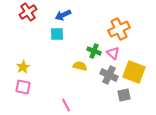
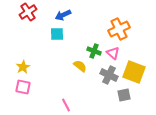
yellow semicircle: rotated 24 degrees clockwise
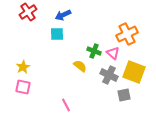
orange cross: moved 8 px right, 5 px down
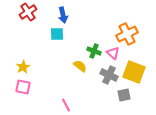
blue arrow: rotated 77 degrees counterclockwise
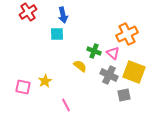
yellow star: moved 22 px right, 14 px down
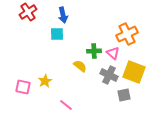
green cross: rotated 24 degrees counterclockwise
pink line: rotated 24 degrees counterclockwise
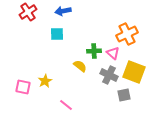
blue arrow: moved 4 px up; rotated 91 degrees clockwise
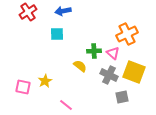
gray square: moved 2 px left, 2 px down
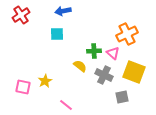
red cross: moved 7 px left, 3 px down
gray cross: moved 5 px left
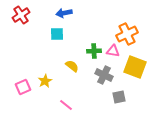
blue arrow: moved 1 px right, 2 px down
pink triangle: moved 2 px up; rotated 32 degrees counterclockwise
yellow semicircle: moved 8 px left
yellow square: moved 1 px right, 5 px up
pink square: rotated 35 degrees counterclockwise
gray square: moved 3 px left
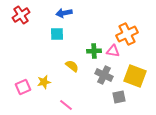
yellow square: moved 9 px down
yellow star: moved 1 px left, 1 px down; rotated 16 degrees clockwise
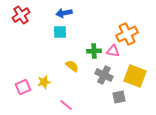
cyan square: moved 3 px right, 2 px up
